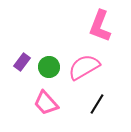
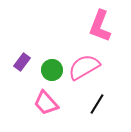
green circle: moved 3 px right, 3 px down
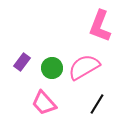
green circle: moved 2 px up
pink trapezoid: moved 2 px left
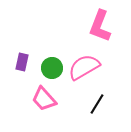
purple rectangle: rotated 24 degrees counterclockwise
pink trapezoid: moved 4 px up
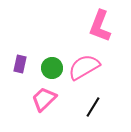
purple rectangle: moved 2 px left, 2 px down
pink trapezoid: rotated 88 degrees clockwise
black line: moved 4 px left, 3 px down
